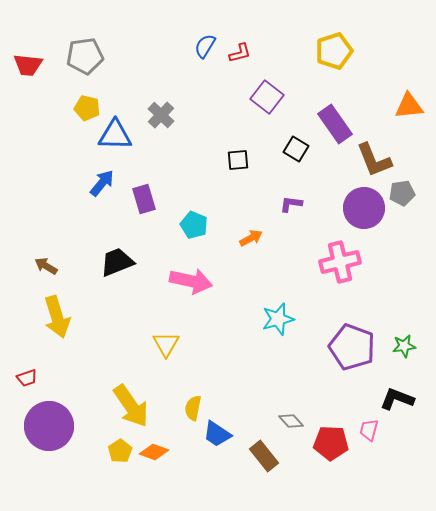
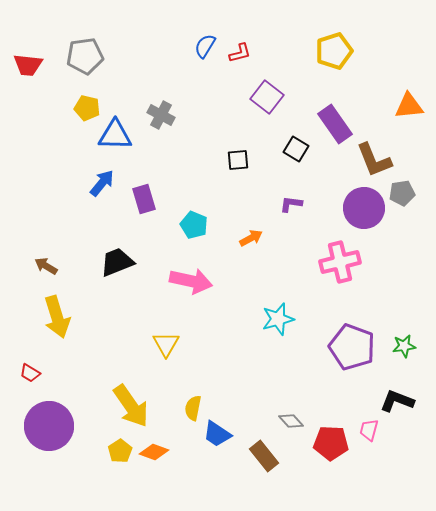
gray cross at (161, 115): rotated 16 degrees counterclockwise
red trapezoid at (27, 378): moved 3 px right, 5 px up; rotated 50 degrees clockwise
black L-shape at (397, 399): moved 2 px down
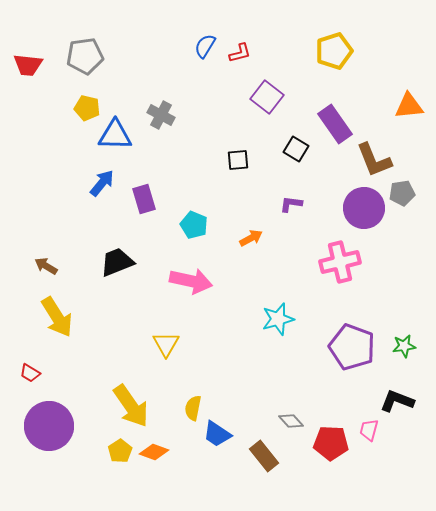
yellow arrow at (57, 317): rotated 15 degrees counterclockwise
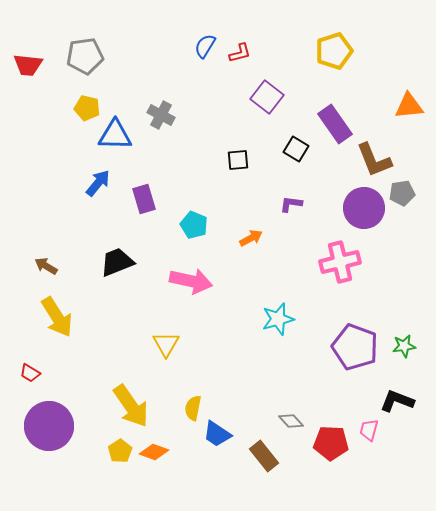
blue arrow at (102, 183): moved 4 px left
purple pentagon at (352, 347): moved 3 px right
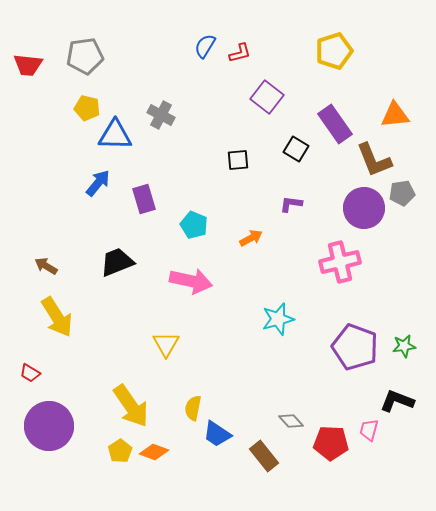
orange triangle at (409, 106): moved 14 px left, 9 px down
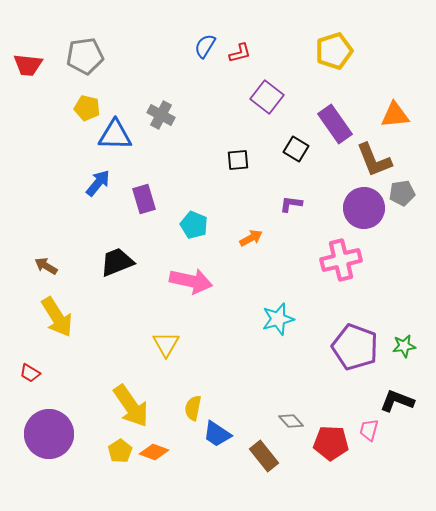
pink cross at (340, 262): moved 1 px right, 2 px up
purple circle at (49, 426): moved 8 px down
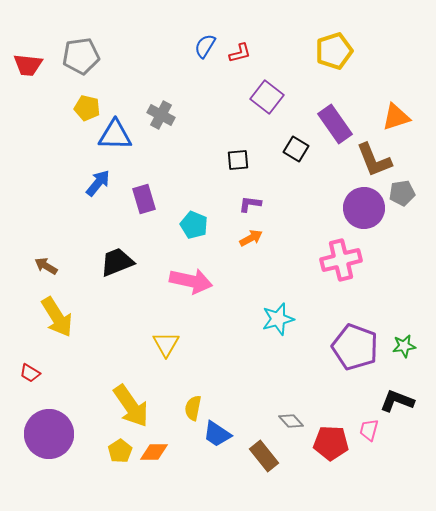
gray pentagon at (85, 56): moved 4 px left
orange triangle at (395, 115): moved 1 px right, 2 px down; rotated 12 degrees counterclockwise
purple L-shape at (291, 204): moved 41 px left
orange diamond at (154, 452): rotated 20 degrees counterclockwise
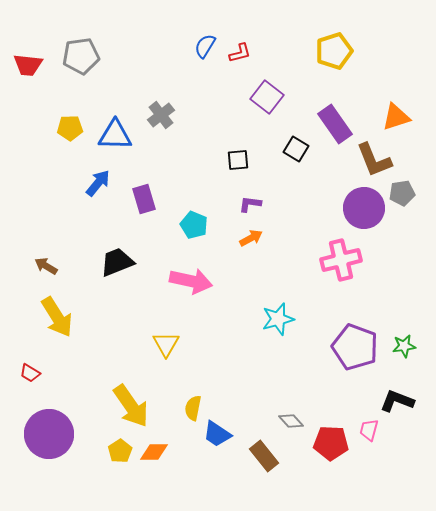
yellow pentagon at (87, 108): moved 17 px left, 20 px down; rotated 15 degrees counterclockwise
gray cross at (161, 115): rotated 24 degrees clockwise
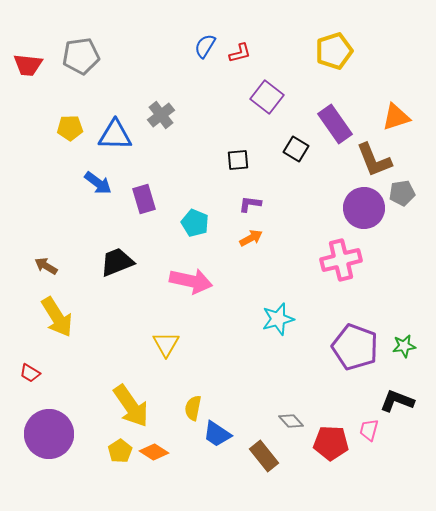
blue arrow at (98, 183): rotated 88 degrees clockwise
cyan pentagon at (194, 225): moved 1 px right, 2 px up
orange diamond at (154, 452): rotated 32 degrees clockwise
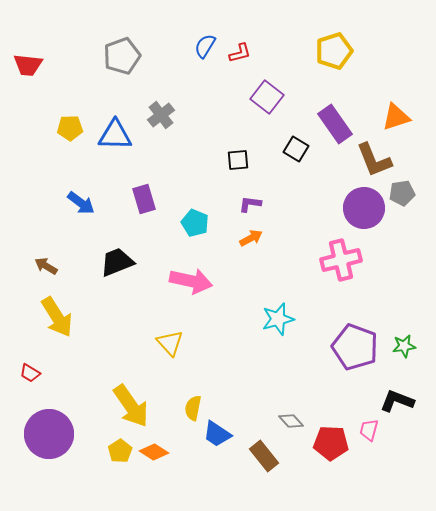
gray pentagon at (81, 56): moved 41 px right; rotated 12 degrees counterclockwise
blue arrow at (98, 183): moved 17 px left, 20 px down
yellow triangle at (166, 344): moved 4 px right, 1 px up; rotated 12 degrees counterclockwise
